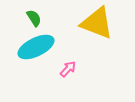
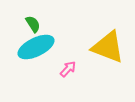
green semicircle: moved 1 px left, 6 px down
yellow triangle: moved 11 px right, 24 px down
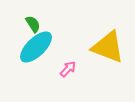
cyan ellipse: rotated 18 degrees counterclockwise
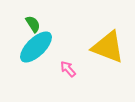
pink arrow: rotated 84 degrees counterclockwise
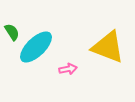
green semicircle: moved 21 px left, 8 px down
pink arrow: rotated 120 degrees clockwise
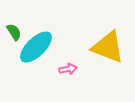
green semicircle: moved 2 px right
